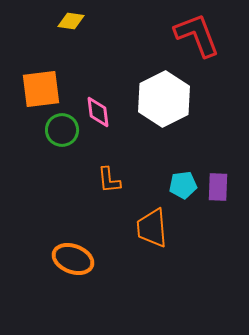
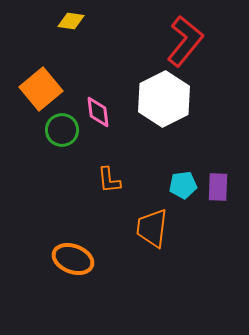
red L-shape: moved 12 px left, 6 px down; rotated 60 degrees clockwise
orange square: rotated 33 degrees counterclockwise
orange trapezoid: rotated 12 degrees clockwise
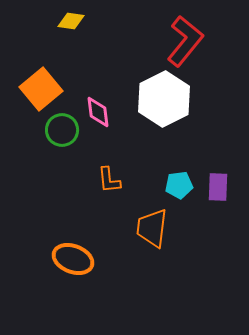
cyan pentagon: moved 4 px left
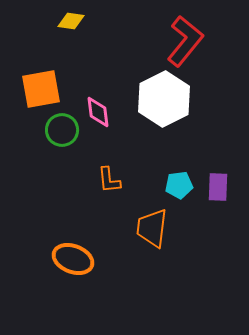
orange square: rotated 30 degrees clockwise
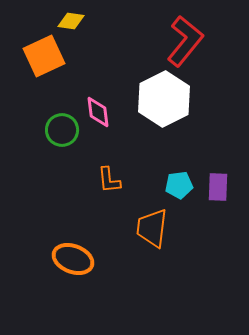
orange square: moved 3 px right, 33 px up; rotated 15 degrees counterclockwise
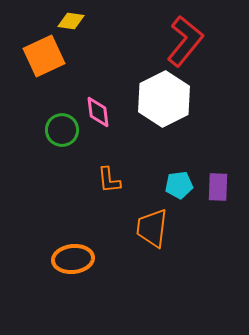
orange ellipse: rotated 27 degrees counterclockwise
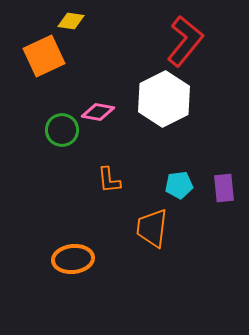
pink diamond: rotated 72 degrees counterclockwise
purple rectangle: moved 6 px right, 1 px down; rotated 8 degrees counterclockwise
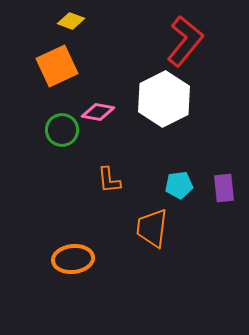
yellow diamond: rotated 12 degrees clockwise
orange square: moved 13 px right, 10 px down
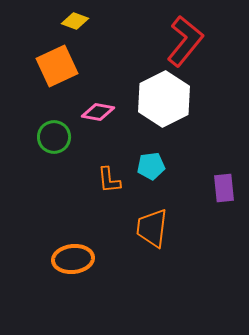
yellow diamond: moved 4 px right
green circle: moved 8 px left, 7 px down
cyan pentagon: moved 28 px left, 19 px up
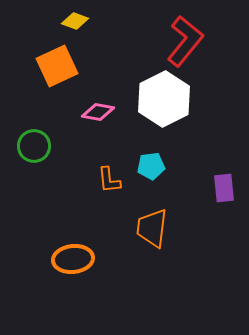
green circle: moved 20 px left, 9 px down
